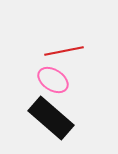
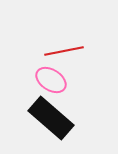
pink ellipse: moved 2 px left
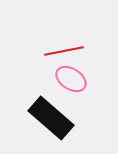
pink ellipse: moved 20 px right, 1 px up
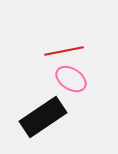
black rectangle: moved 8 px left, 1 px up; rotated 75 degrees counterclockwise
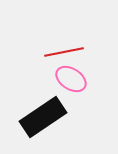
red line: moved 1 px down
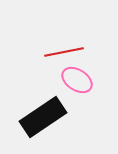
pink ellipse: moved 6 px right, 1 px down
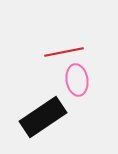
pink ellipse: rotated 48 degrees clockwise
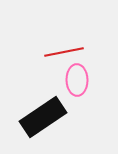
pink ellipse: rotated 8 degrees clockwise
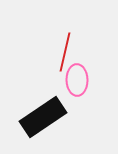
red line: moved 1 px right; rotated 66 degrees counterclockwise
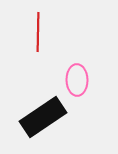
red line: moved 27 px left, 20 px up; rotated 12 degrees counterclockwise
